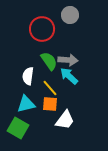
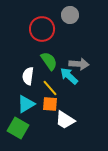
gray arrow: moved 11 px right, 4 px down
cyan triangle: rotated 18 degrees counterclockwise
white trapezoid: rotated 85 degrees clockwise
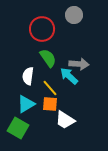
gray circle: moved 4 px right
green semicircle: moved 1 px left, 3 px up
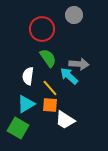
orange square: moved 1 px down
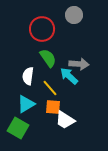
orange square: moved 3 px right, 2 px down
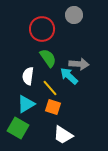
orange square: rotated 14 degrees clockwise
white trapezoid: moved 2 px left, 15 px down
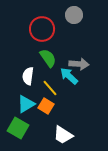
orange square: moved 7 px left, 1 px up; rotated 14 degrees clockwise
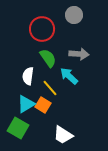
gray arrow: moved 10 px up
orange square: moved 3 px left, 1 px up
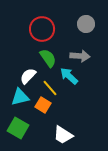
gray circle: moved 12 px right, 9 px down
gray arrow: moved 1 px right, 2 px down
white semicircle: rotated 36 degrees clockwise
cyan triangle: moved 6 px left, 7 px up; rotated 18 degrees clockwise
